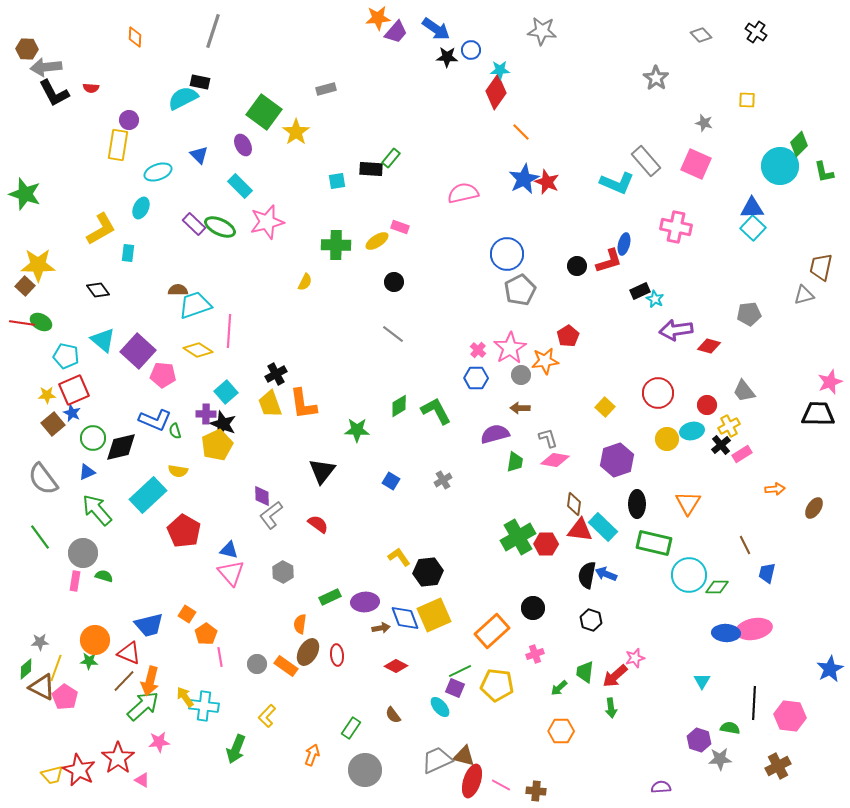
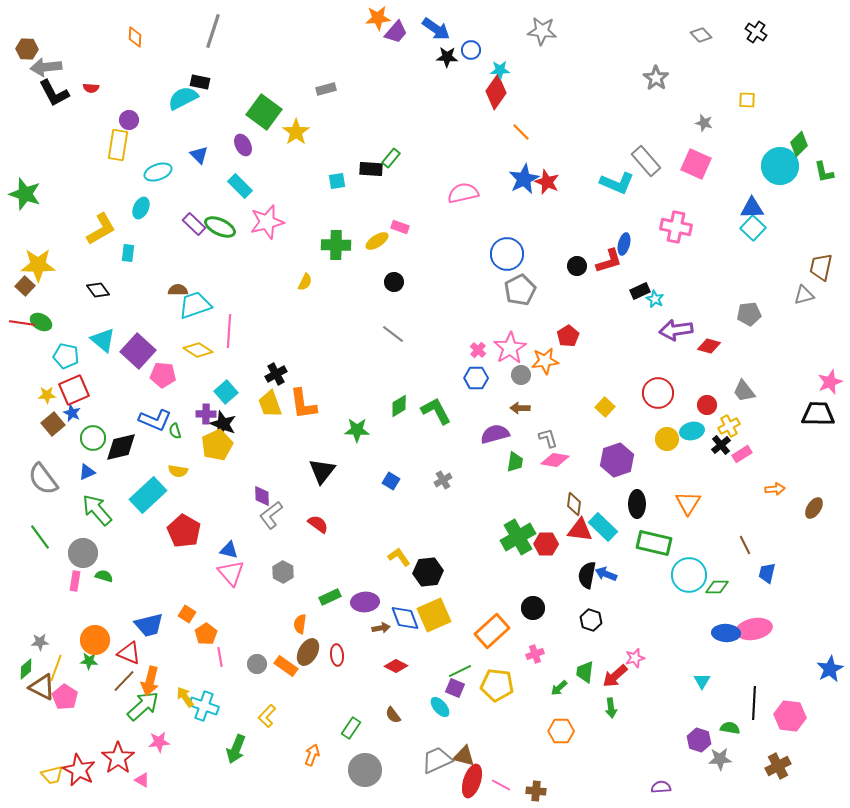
cyan cross at (204, 706): rotated 12 degrees clockwise
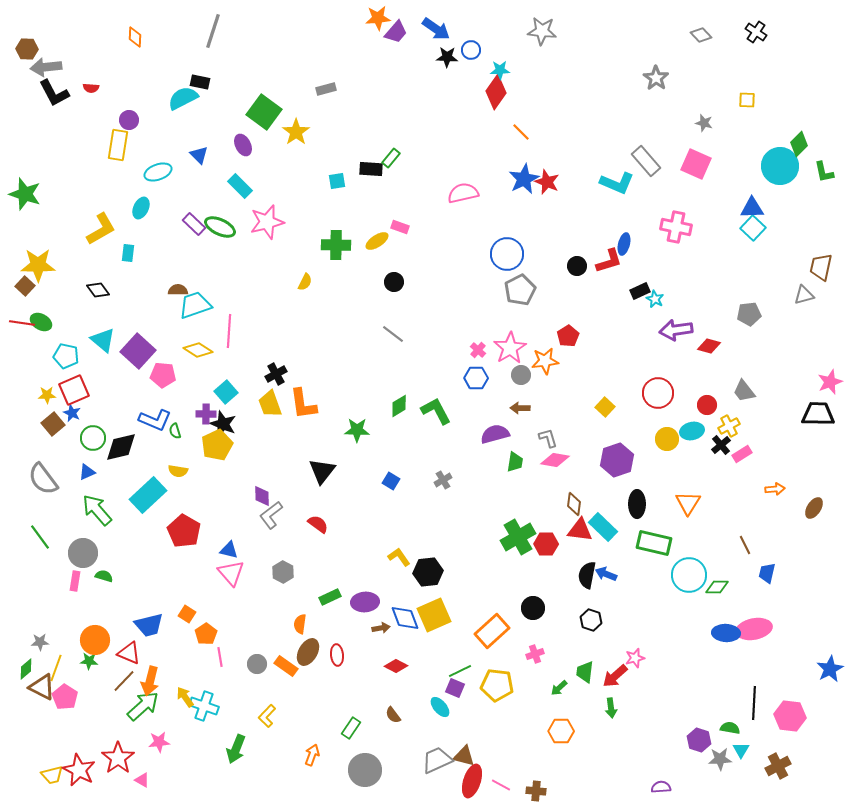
cyan triangle at (702, 681): moved 39 px right, 69 px down
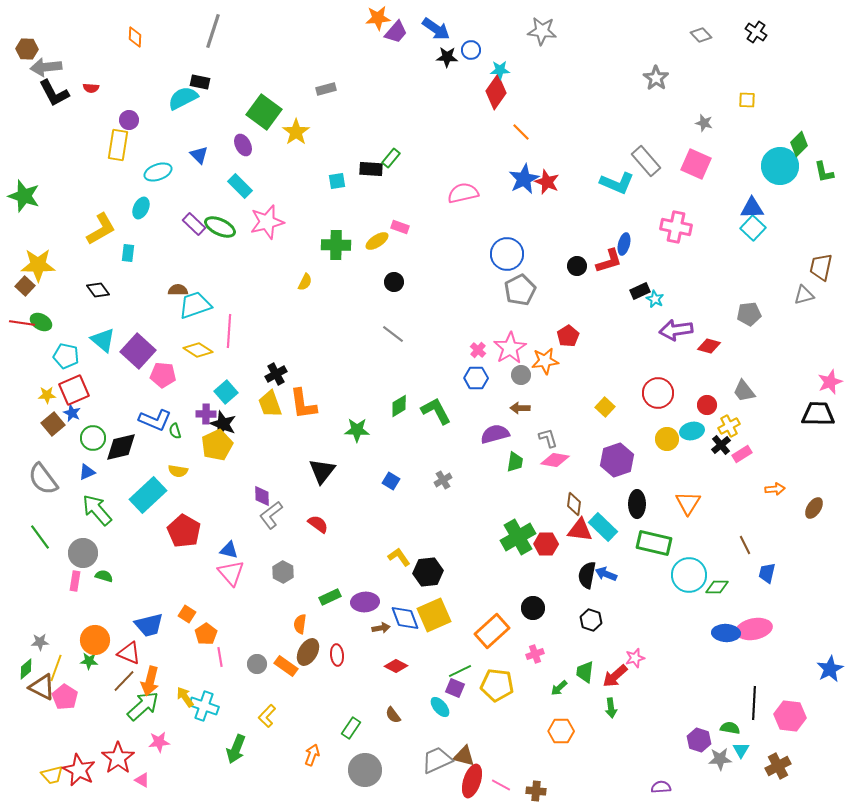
green star at (25, 194): moved 1 px left, 2 px down
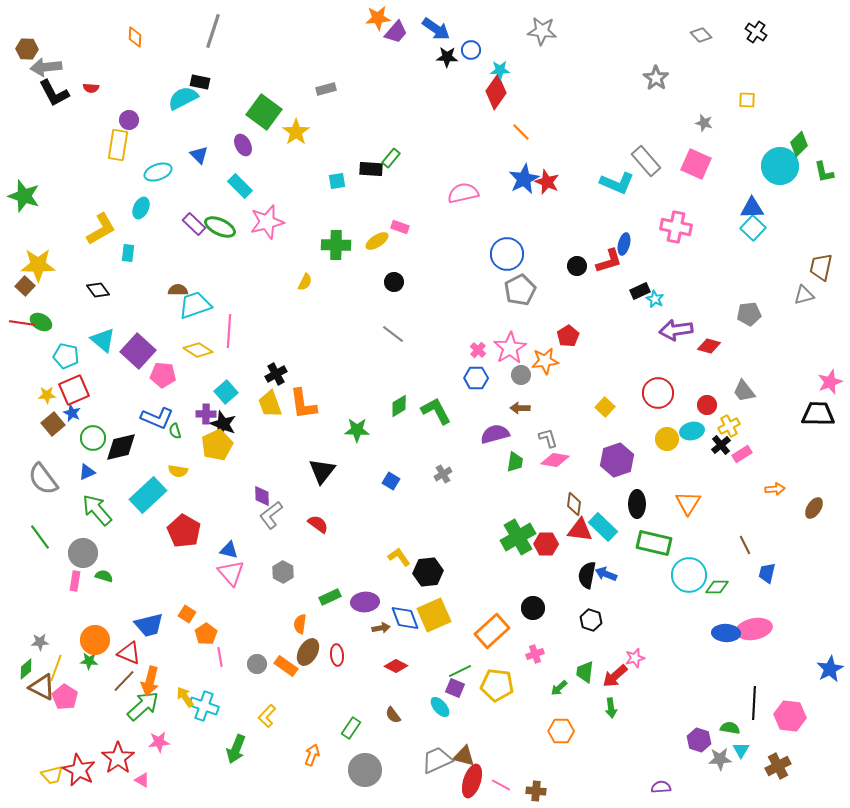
blue L-shape at (155, 420): moved 2 px right, 2 px up
gray cross at (443, 480): moved 6 px up
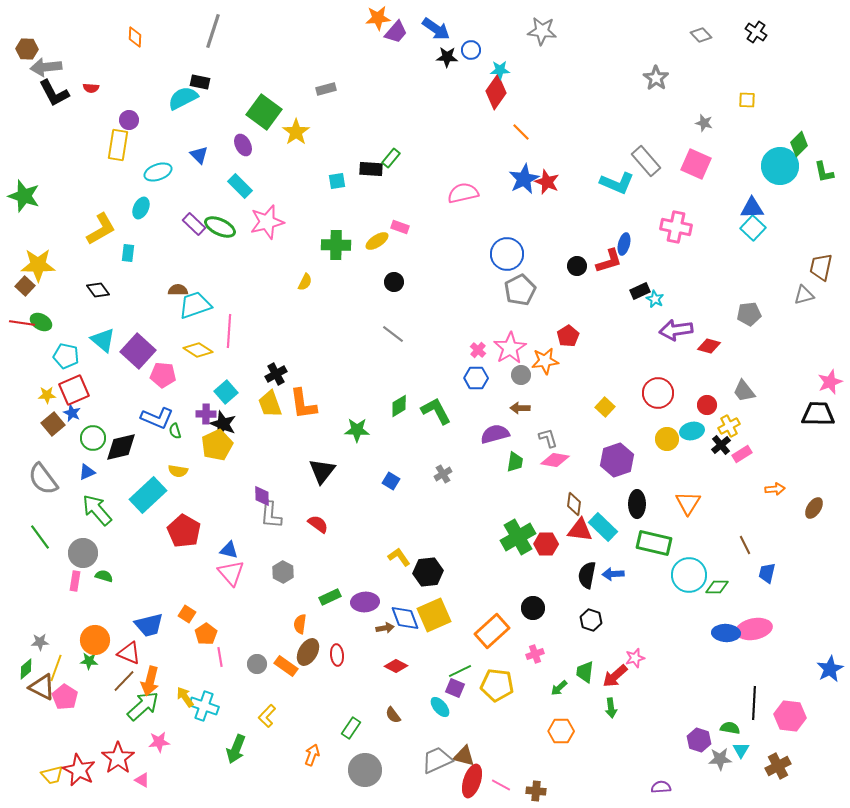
gray L-shape at (271, 515): rotated 48 degrees counterclockwise
blue arrow at (606, 574): moved 7 px right; rotated 25 degrees counterclockwise
brown arrow at (381, 628): moved 4 px right
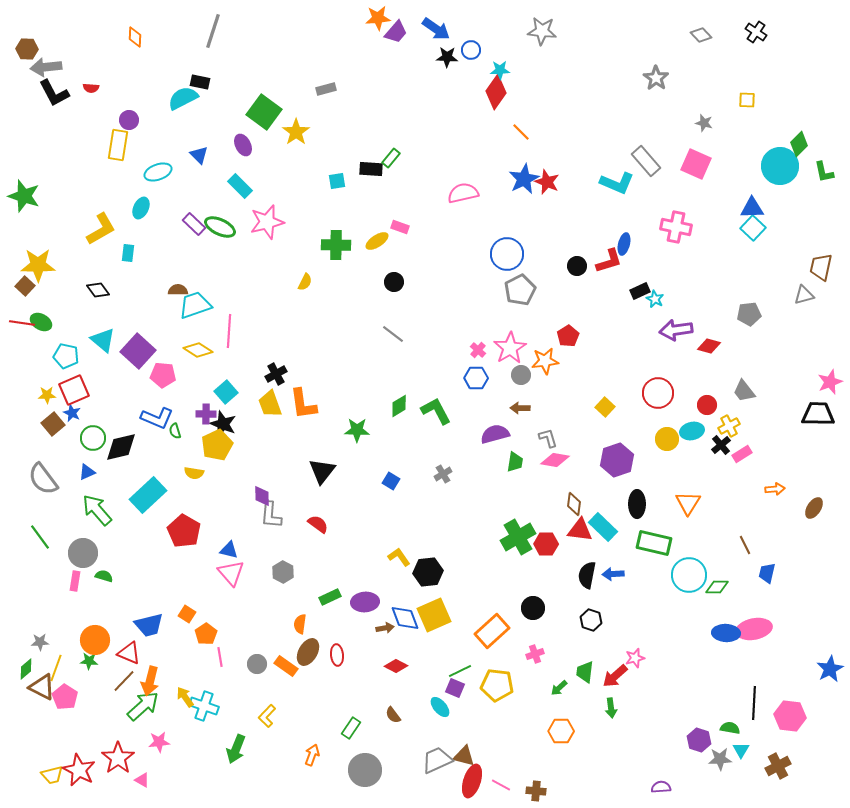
yellow semicircle at (178, 471): moved 16 px right, 2 px down
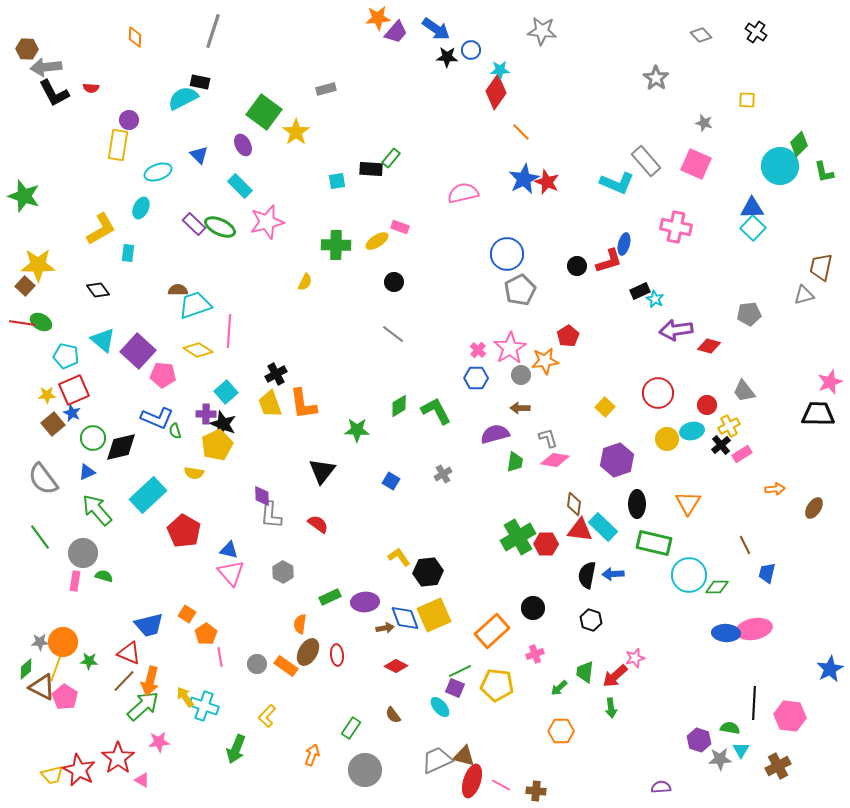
orange circle at (95, 640): moved 32 px left, 2 px down
